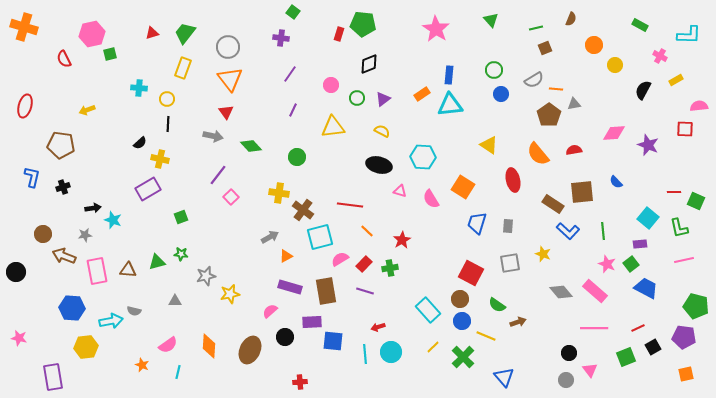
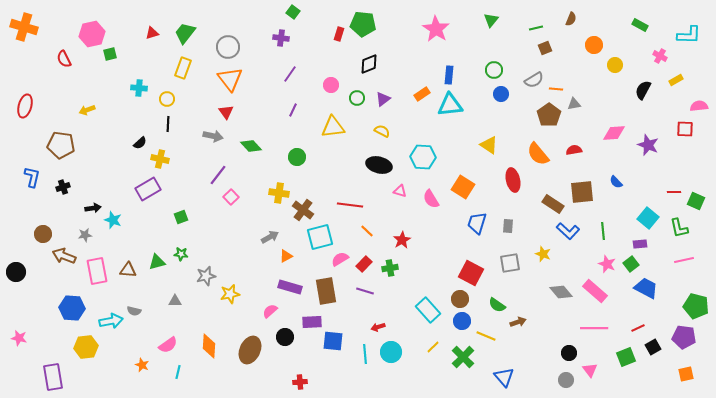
green triangle at (491, 20): rotated 21 degrees clockwise
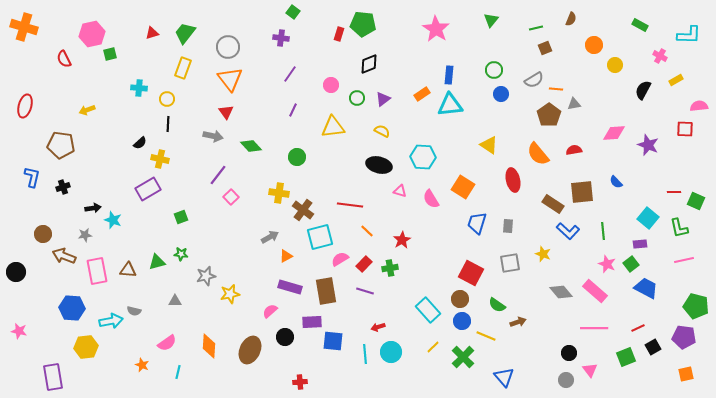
pink star at (19, 338): moved 7 px up
pink semicircle at (168, 345): moved 1 px left, 2 px up
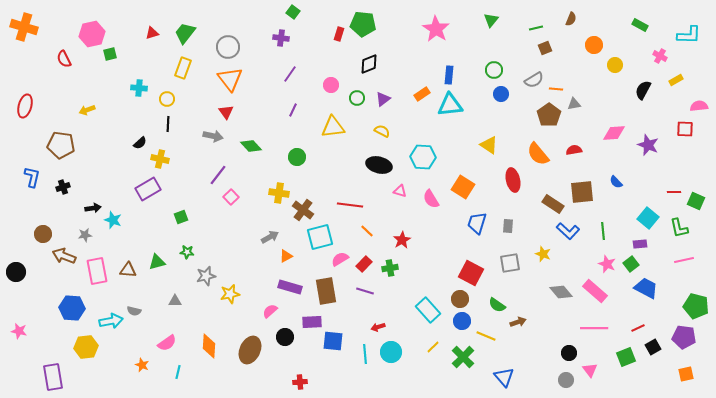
green star at (181, 254): moved 6 px right, 2 px up
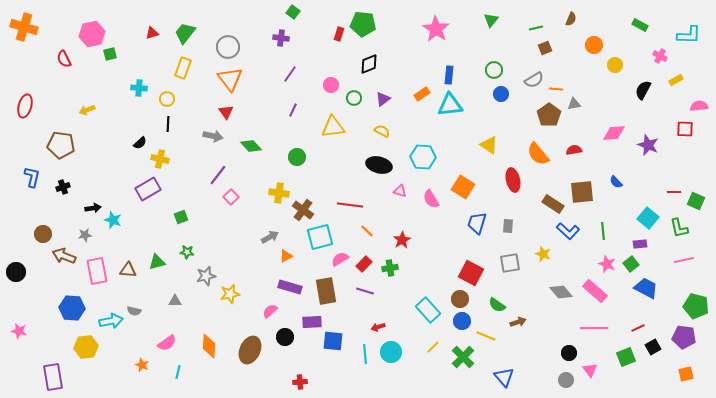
green circle at (357, 98): moved 3 px left
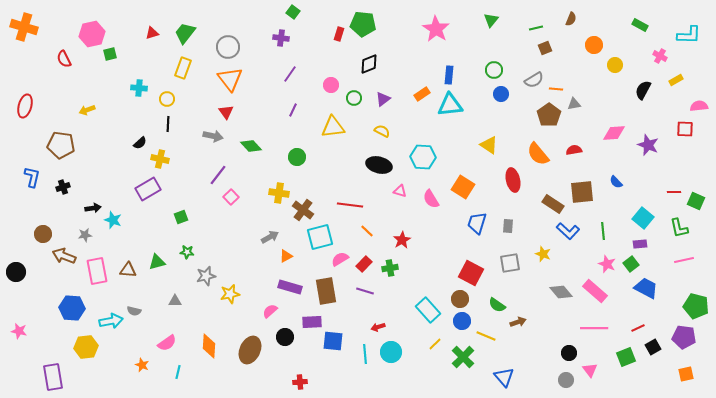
cyan square at (648, 218): moved 5 px left
yellow line at (433, 347): moved 2 px right, 3 px up
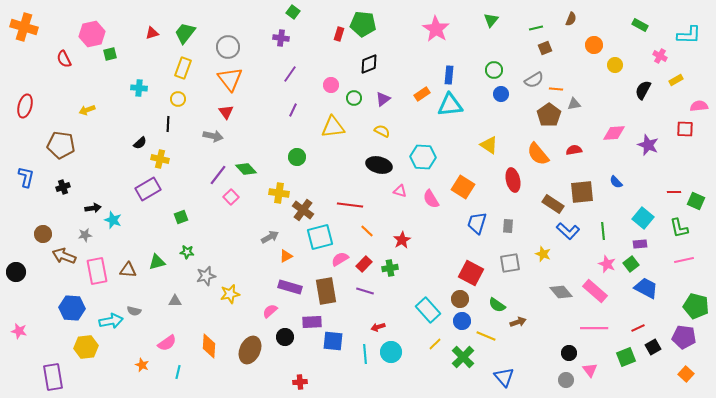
yellow circle at (167, 99): moved 11 px right
green diamond at (251, 146): moved 5 px left, 23 px down
blue L-shape at (32, 177): moved 6 px left
orange square at (686, 374): rotated 35 degrees counterclockwise
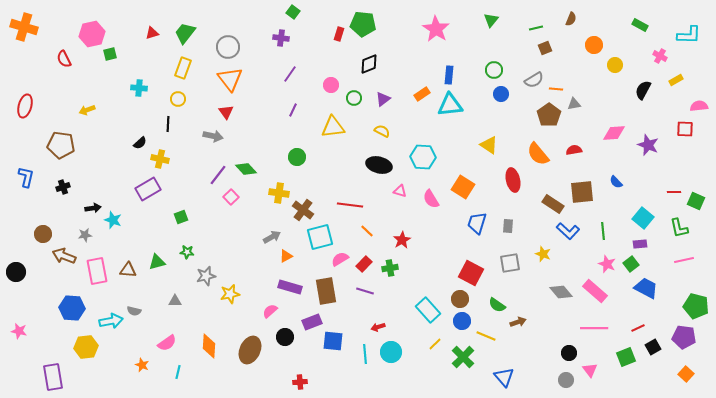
gray arrow at (270, 237): moved 2 px right
purple rectangle at (312, 322): rotated 18 degrees counterclockwise
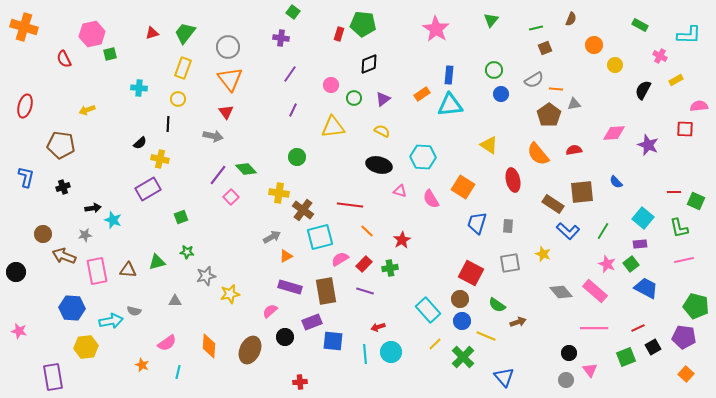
green line at (603, 231): rotated 36 degrees clockwise
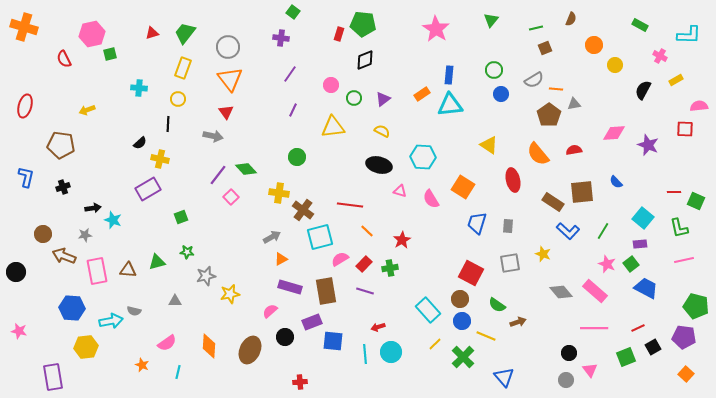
black diamond at (369, 64): moved 4 px left, 4 px up
brown rectangle at (553, 204): moved 2 px up
orange triangle at (286, 256): moved 5 px left, 3 px down
